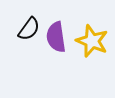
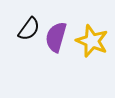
purple semicircle: rotated 24 degrees clockwise
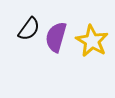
yellow star: rotated 8 degrees clockwise
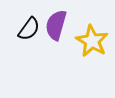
purple semicircle: moved 12 px up
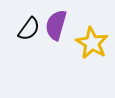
yellow star: moved 2 px down
